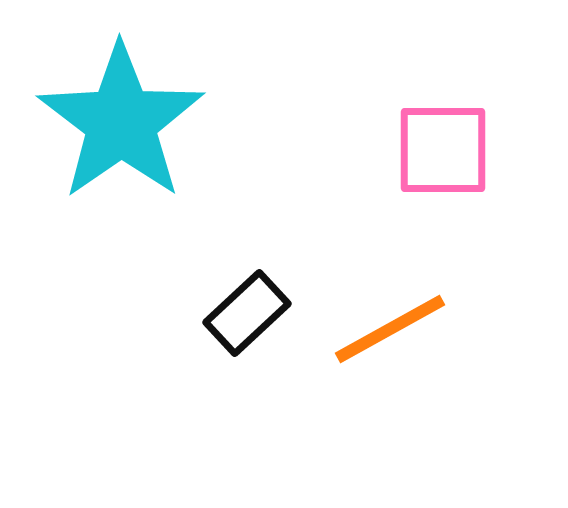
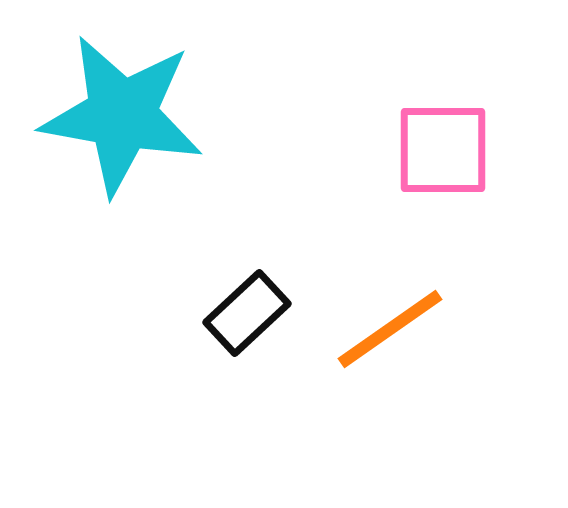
cyan star: moved 1 px right, 7 px up; rotated 27 degrees counterclockwise
orange line: rotated 6 degrees counterclockwise
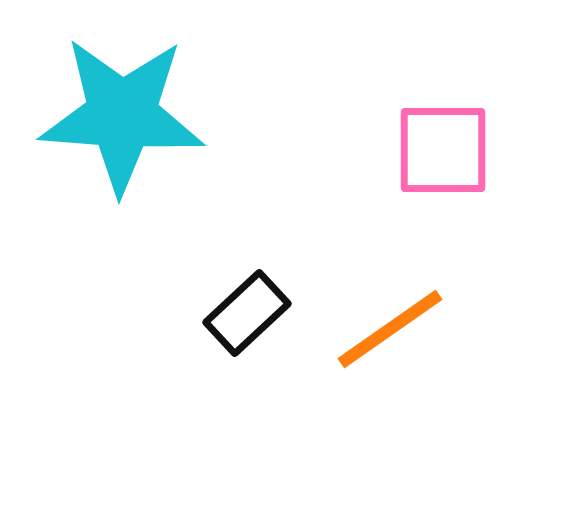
cyan star: rotated 6 degrees counterclockwise
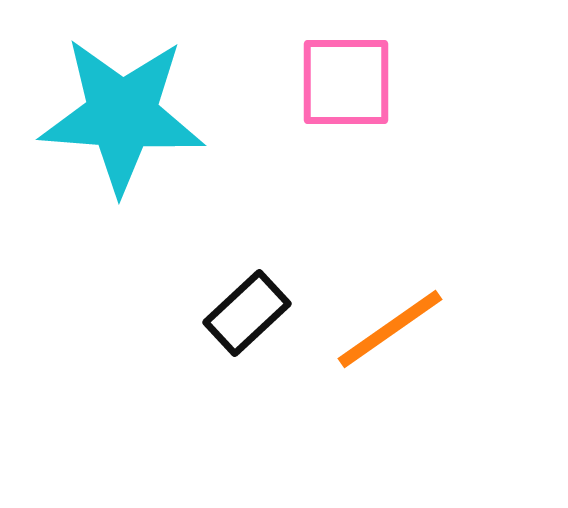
pink square: moved 97 px left, 68 px up
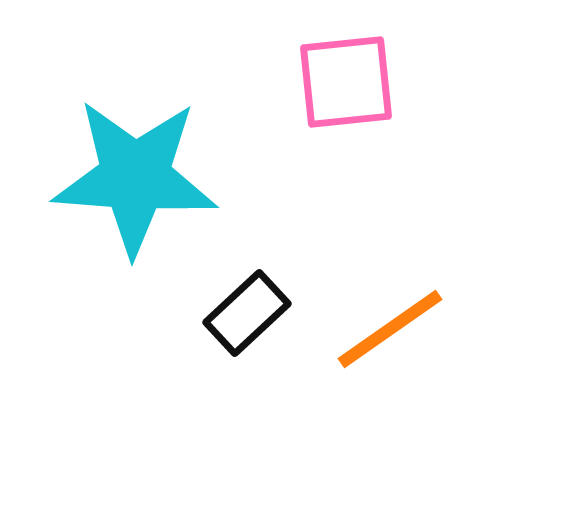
pink square: rotated 6 degrees counterclockwise
cyan star: moved 13 px right, 62 px down
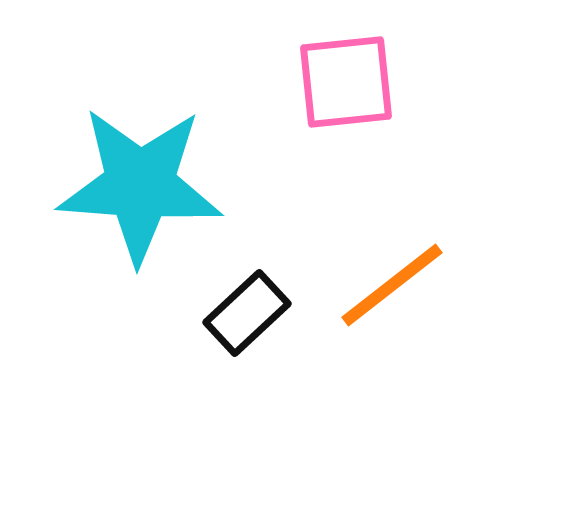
cyan star: moved 5 px right, 8 px down
orange line: moved 2 px right, 44 px up; rotated 3 degrees counterclockwise
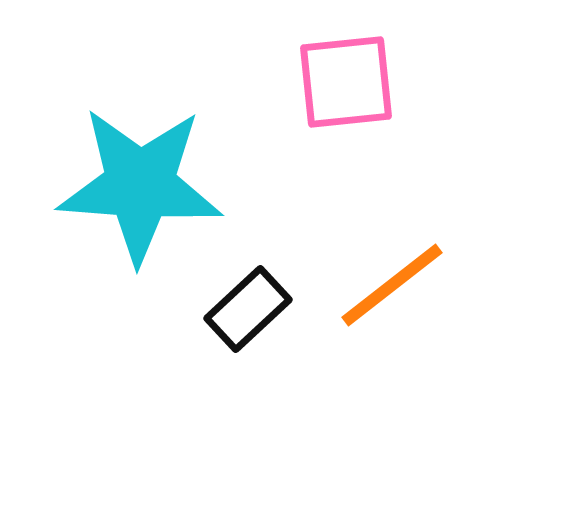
black rectangle: moved 1 px right, 4 px up
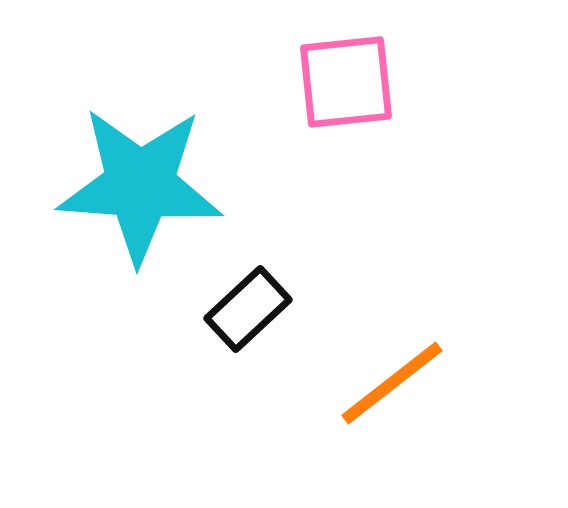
orange line: moved 98 px down
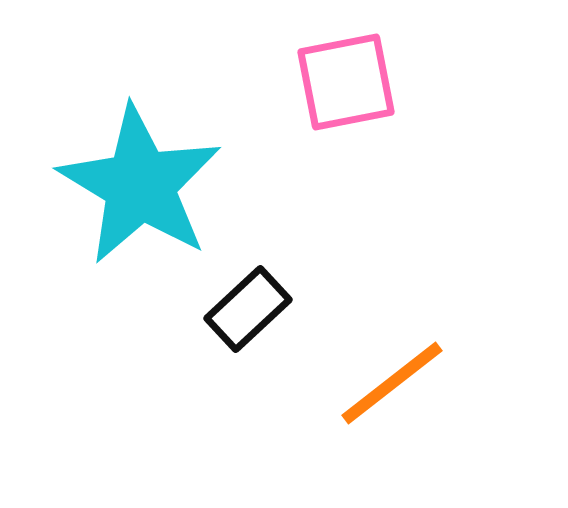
pink square: rotated 5 degrees counterclockwise
cyan star: rotated 27 degrees clockwise
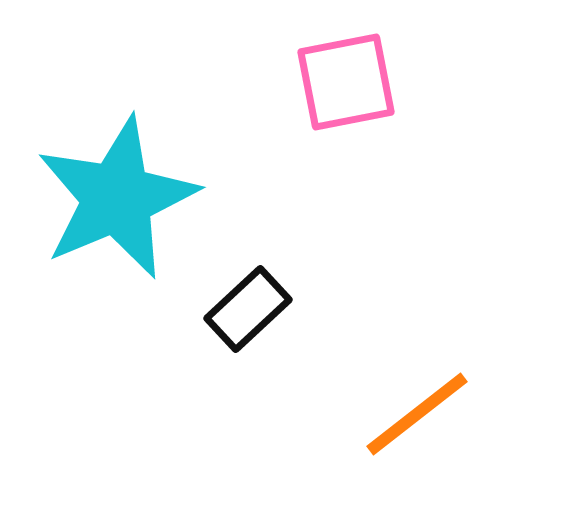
cyan star: moved 23 px left, 13 px down; rotated 18 degrees clockwise
orange line: moved 25 px right, 31 px down
